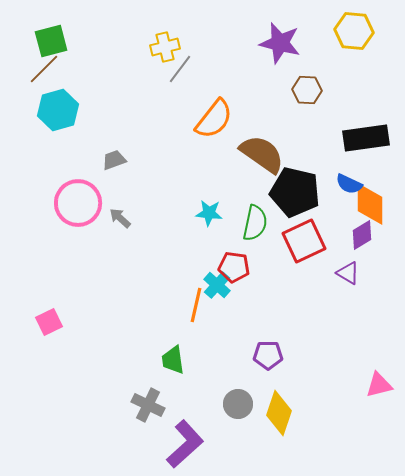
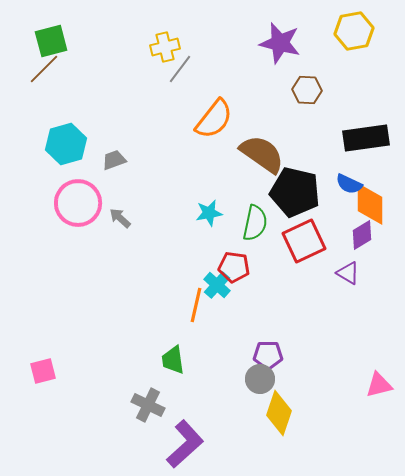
yellow hexagon: rotated 15 degrees counterclockwise
cyan hexagon: moved 8 px right, 34 px down
cyan star: rotated 16 degrees counterclockwise
pink square: moved 6 px left, 49 px down; rotated 12 degrees clockwise
gray circle: moved 22 px right, 25 px up
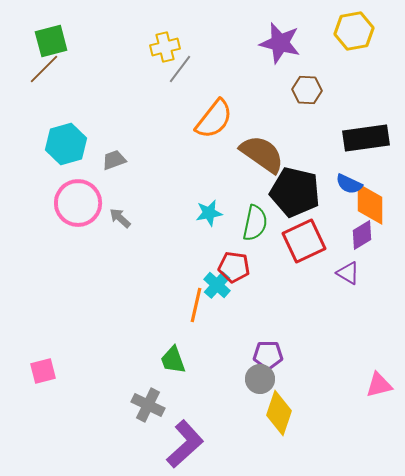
green trapezoid: rotated 12 degrees counterclockwise
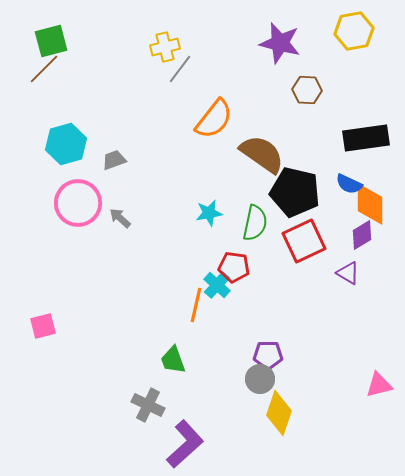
pink square: moved 45 px up
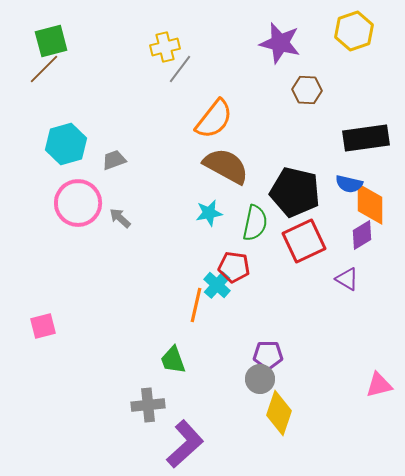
yellow hexagon: rotated 9 degrees counterclockwise
brown semicircle: moved 36 px left, 12 px down; rotated 6 degrees counterclockwise
blue semicircle: rotated 12 degrees counterclockwise
purple triangle: moved 1 px left, 6 px down
gray cross: rotated 32 degrees counterclockwise
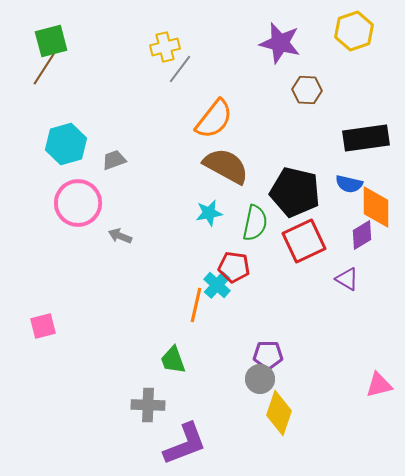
brown line: rotated 12 degrees counterclockwise
orange diamond: moved 6 px right, 3 px down
gray arrow: moved 18 px down; rotated 20 degrees counterclockwise
gray cross: rotated 8 degrees clockwise
purple L-shape: rotated 21 degrees clockwise
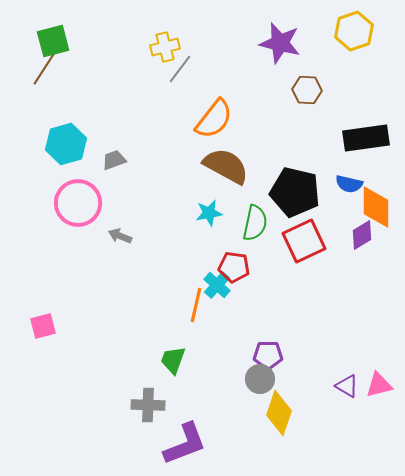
green square: moved 2 px right
purple triangle: moved 107 px down
green trapezoid: rotated 40 degrees clockwise
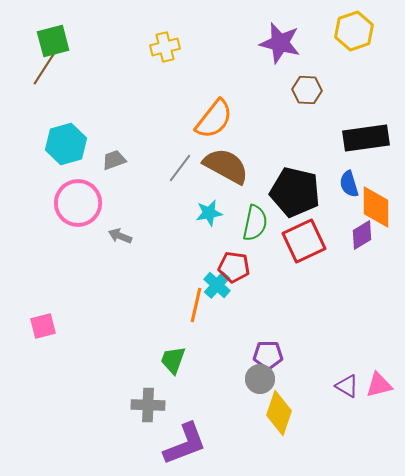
gray line: moved 99 px down
blue semicircle: rotated 60 degrees clockwise
